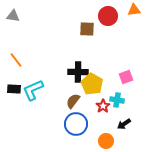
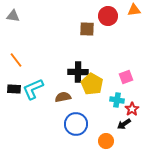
cyan L-shape: moved 1 px up
brown semicircle: moved 10 px left, 4 px up; rotated 42 degrees clockwise
red star: moved 29 px right, 3 px down
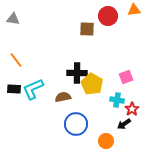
gray triangle: moved 3 px down
black cross: moved 1 px left, 1 px down
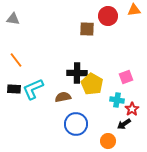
orange circle: moved 2 px right
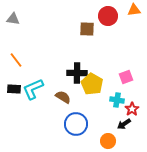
brown semicircle: rotated 42 degrees clockwise
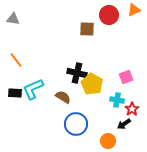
orange triangle: rotated 16 degrees counterclockwise
red circle: moved 1 px right, 1 px up
black cross: rotated 12 degrees clockwise
black rectangle: moved 1 px right, 4 px down
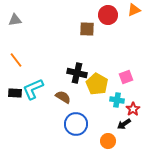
red circle: moved 1 px left
gray triangle: moved 2 px right, 1 px down; rotated 16 degrees counterclockwise
yellow pentagon: moved 5 px right
red star: moved 1 px right
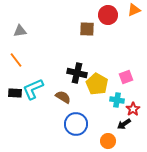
gray triangle: moved 5 px right, 11 px down
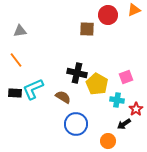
red star: moved 3 px right
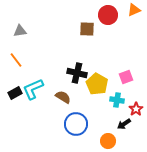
black rectangle: rotated 32 degrees counterclockwise
